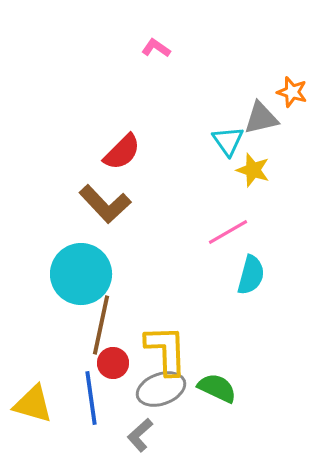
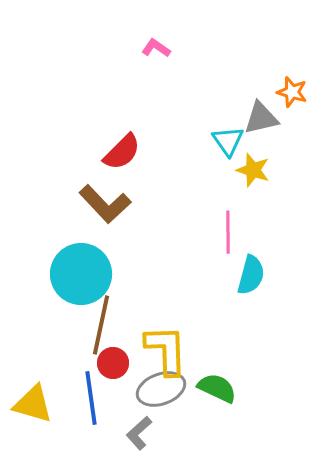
pink line: rotated 60 degrees counterclockwise
gray L-shape: moved 1 px left, 2 px up
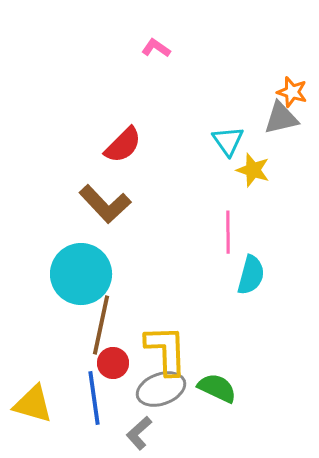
gray triangle: moved 20 px right
red semicircle: moved 1 px right, 7 px up
blue line: moved 3 px right
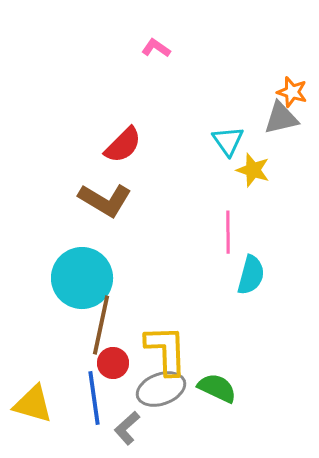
brown L-shape: moved 4 px up; rotated 16 degrees counterclockwise
cyan circle: moved 1 px right, 4 px down
gray L-shape: moved 12 px left, 5 px up
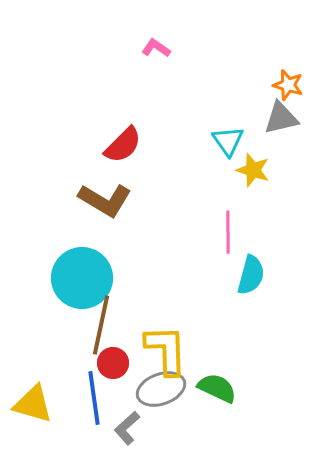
orange star: moved 4 px left, 7 px up
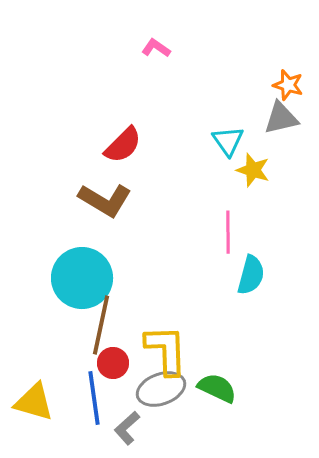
yellow triangle: moved 1 px right, 2 px up
